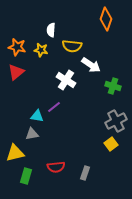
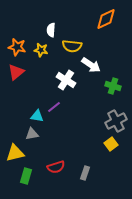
orange diamond: rotated 45 degrees clockwise
red semicircle: rotated 12 degrees counterclockwise
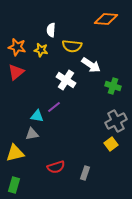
orange diamond: rotated 30 degrees clockwise
green rectangle: moved 12 px left, 9 px down
